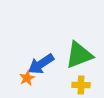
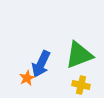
blue arrow: rotated 32 degrees counterclockwise
yellow cross: rotated 12 degrees clockwise
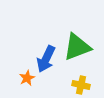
green triangle: moved 2 px left, 8 px up
blue arrow: moved 5 px right, 5 px up
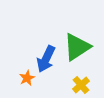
green triangle: rotated 12 degrees counterclockwise
yellow cross: rotated 36 degrees clockwise
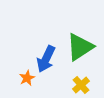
green triangle: moved 3 px right
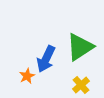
orange star: moved 2 px up
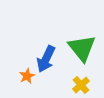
green triangle: moved 2 px right, 1 px down; rotated 36 degrees counterclockwise
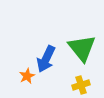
yellow cross: rotated 24 degrees clockwise
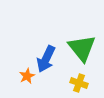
yellow cross: moved 2 px left, 2 px up; rotated 36 degrees clockwise
